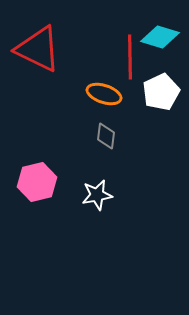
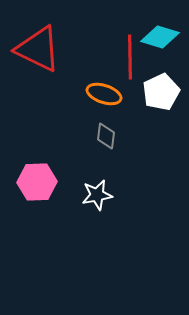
pink hexagon: rotated 12 degrees clockwise
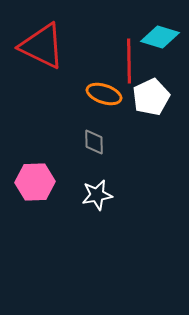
red triangle: moved 4 px right, 3 px up
red line: moved 1 px left, 4 px down
white pentagon: moved 10 px left, 5 px down
gray diamond: moved 12 px left, 6 px down; rotated 8 degrees counterclockwise
pink hexagon: moved 2 px left
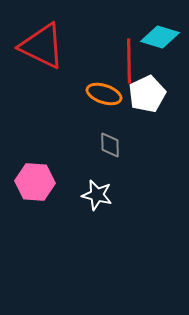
white pentagon: moved 4 px left, 3 px up
gray diamond: moved 16 px right, 3 px down
pink hexagon: rotated 6 degrees clockwise
white star: rotated 24 degrees clockwise
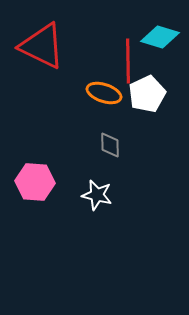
red line: moved 1 px left
orange ellipse: moved 1 px up
